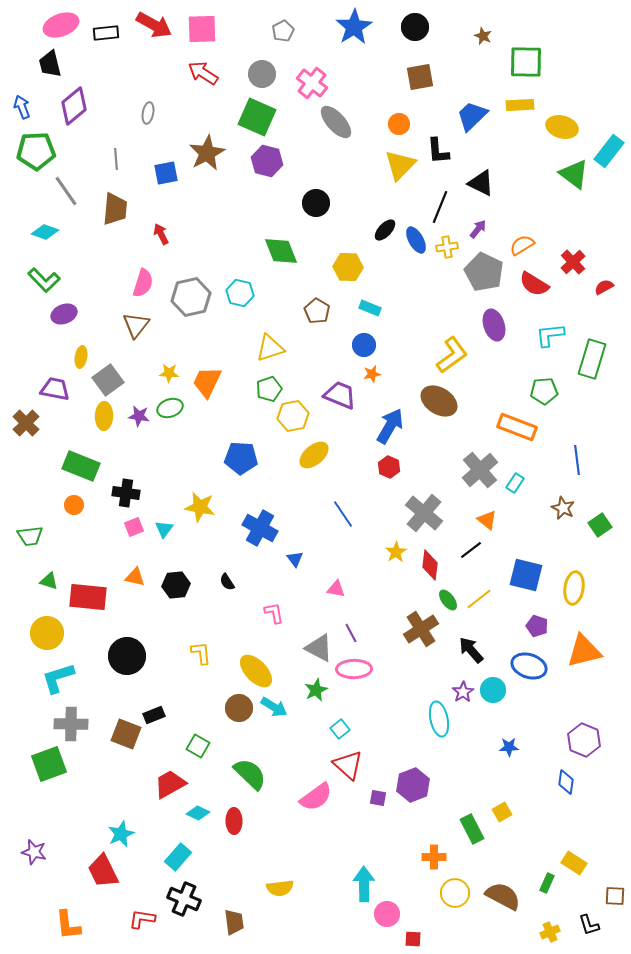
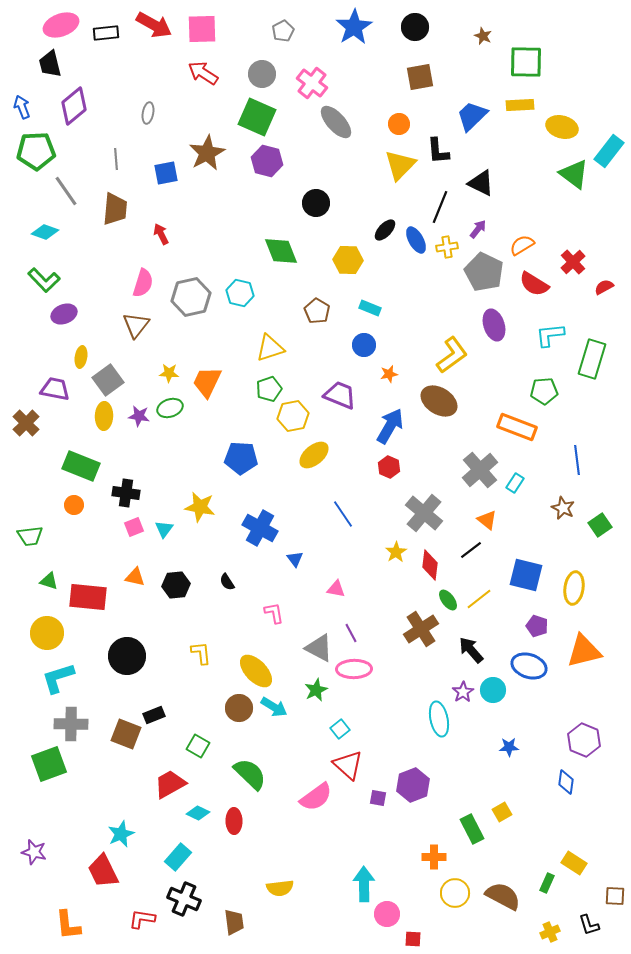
yellow hexagon at (348, 267): moved 7 px up
orange star at (372, 374): moved 17 px right
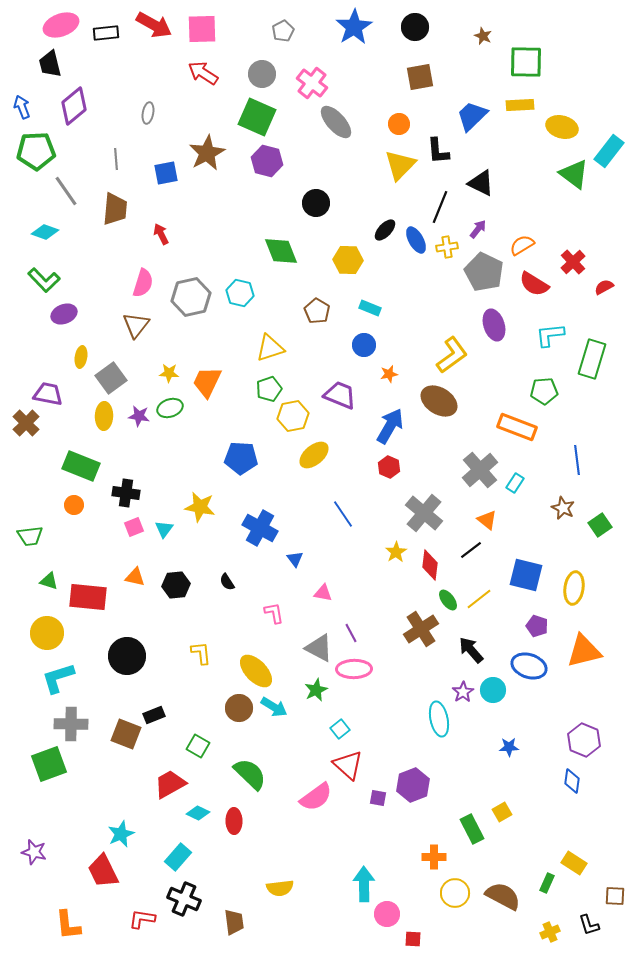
gray square at (108, 380): moved 3 px right, 2 px up
purple trapezoid at (55, 389): moved 7 px left, 5 px down
pink triangle at (336, 589): moved 13 px left, 4 px down
blue diamond at (566, 782): moved 6 px right, 1 px up
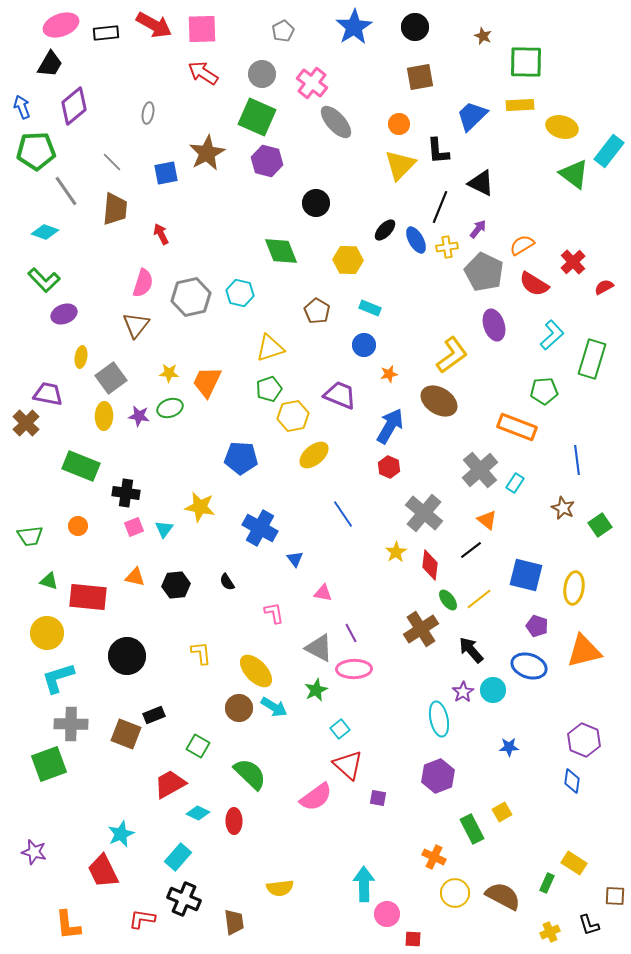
black trapezoid at (50, 64): rotated 136 degrees counterclockwise
gray line at (116, 159): moved 4 px left, 3 px down; rotated 40 degrees counterclockwise
cyan L-shape at (550, 335): moved 2 px right; rotated 144 degrees clockwise
orange circle at (74, 505): moved 4 px right, 21 px down
purple hexagon at (413, 785): moved 25 px right, 9 px up
orange cross at (434, 857): rotated 25 degrees clockwise
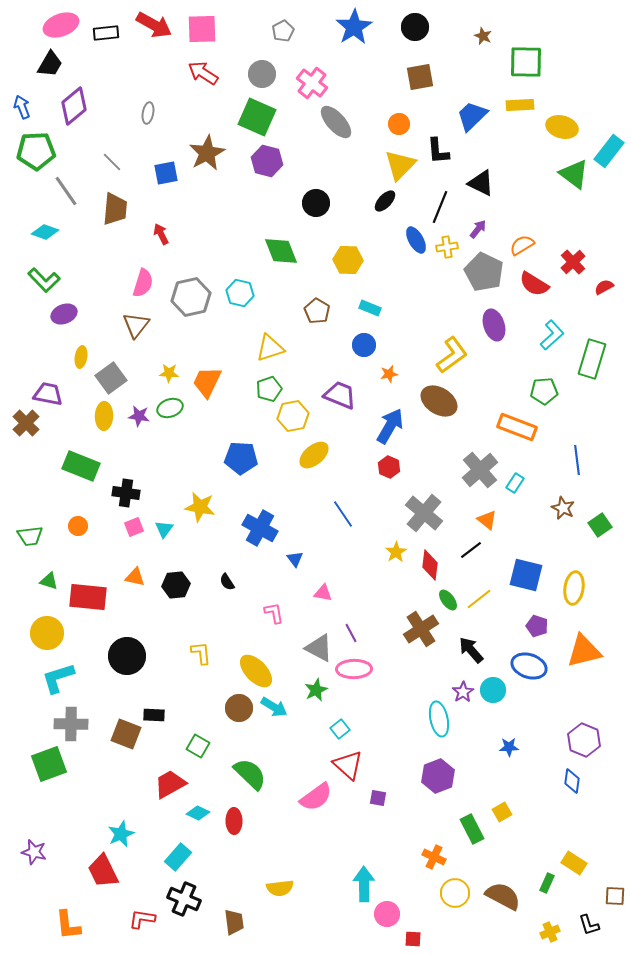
black ellipse at (385, 230): moved 29 px up
black rectangle at (154, 715): rotated 25 degrees clockwise
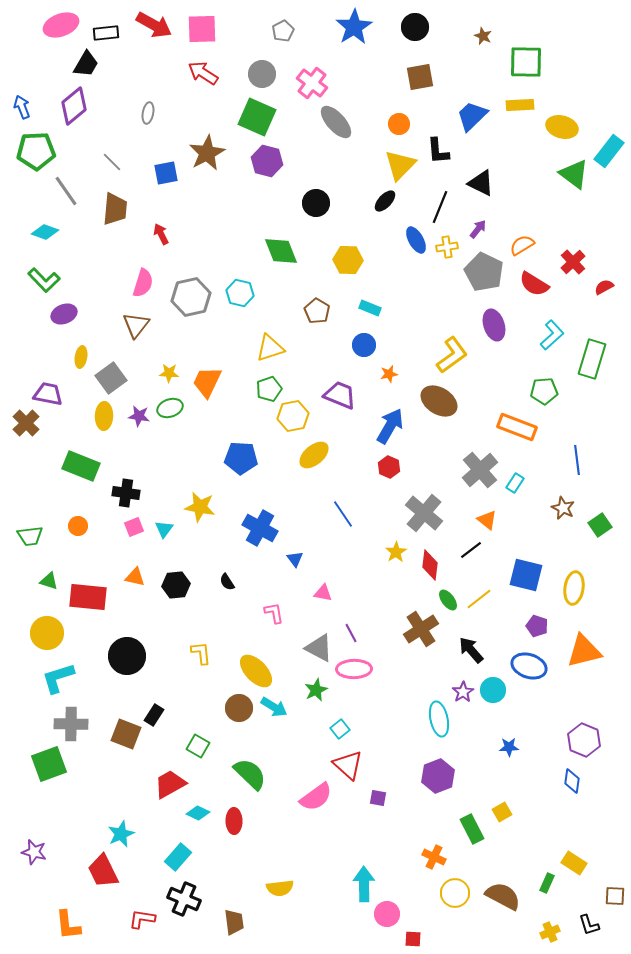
black trapezoid at (50, 64): moved 36 px right
black rectangle at (154, 715): rotated 60 degrees counterclockwise
